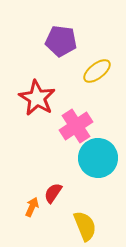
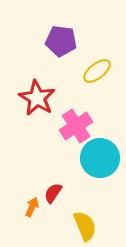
cyan circle: moved 2 px right
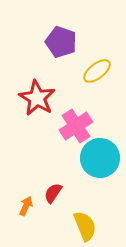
purple pentagon: moved 1 px down; rotated 12 degrees clockwise
orange arrow: moved 6 px left, 1 px up
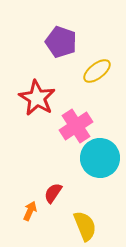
orange arrow: moved 4 px right, 5 px down
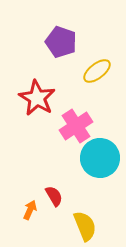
red semicircle: moved 1 px right, 3 px down; rotated 115 degrees clockwise
orange arrow: moved 1 px up
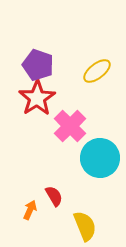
purple pentagon: moved 23 px left, 23 px down
red star: rotated 9 degrees clockwise
pink cross: moved 6 px left; rotated 12 degrees counterclockwise
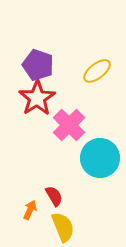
pink cross: moved 1 px left, 1 px up
yellow semicircle: moved 22 px left, 1 px down
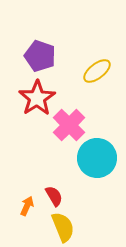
purple pentagon: moved 2 px right, 9 px up
cyan circle: moved 3 px left
orange arrow: moved 3 px left, 4 px up
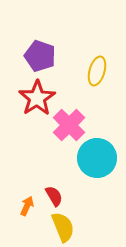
yellow ellipse: rotated 36 degrees counterclockwise
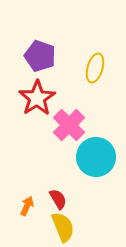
yellow ellipse: moved 2 px left, 3 px up
cyan circle: moved 1 px left, 1 px up
red semicircle: moved 4 px right, 3 px down
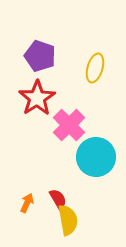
orange arrow: moved 3 px up
yellow semicircle: moved 5 px right, 7 px up; rotated 12 degrees clockwise
